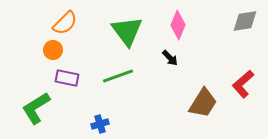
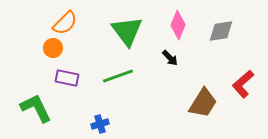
gray diamond: moved 24 px left, 10 px down
orange circle: moved 2 px up
green L-shape: rotated 96 degrees clockwise
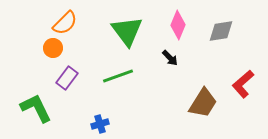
purple rectangle: rotated 65 degrees counterclockwise
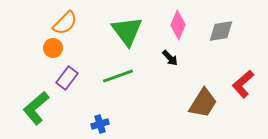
green L-shape: rotated 104 degrees counterclockwise
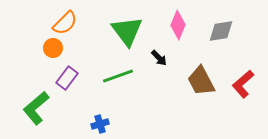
black arrow: moved 11 px left
brown trapezoid: moved 2 px left, 22 px up; rotated 120 degrees clockwise
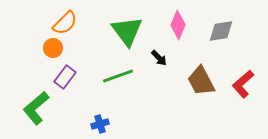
purple rectangle: moved 2 px left, 1 px up
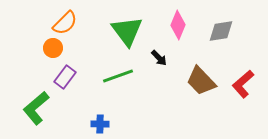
brown trapezoid: rotated 16 degrees counterclockwise
blue cross: rotated 18 degrees clockwise
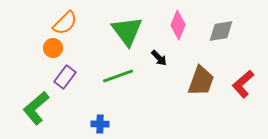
brown trapezoid: rotated 116 degrees counterclockwise
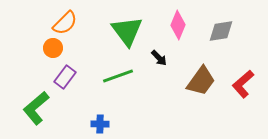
brown trapezoid: rotated 16 degrees clockwise
